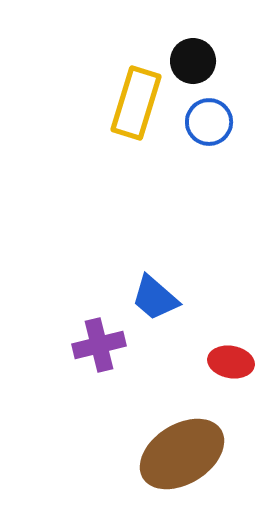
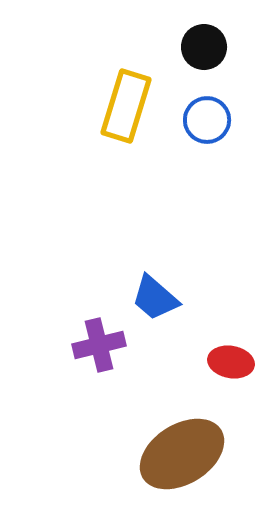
black circle: moved 11 px right, 14 px up
yellow rectangle: moved 10 px left, 3 px down
blue circle: moved 2 px left, 2 px up
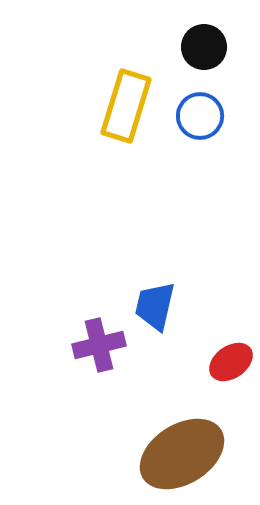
blue circle: moved 7 px left, 4 px up
blue trapezoid: moved 8 px down; rotated 62 degrees clockwise
red ellipse: rotated 45 degrees counterclockwise
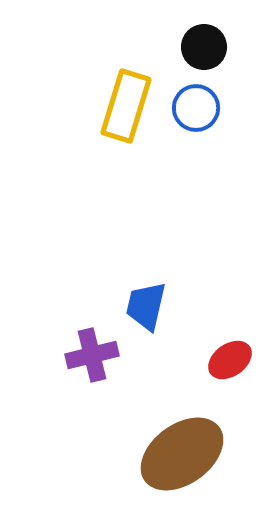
blue circle: moved 4 px left, 8 px up
blue trapezoid: moved 9 px left
purple cross: moved 7 px left, 10 px down
red ellipse: moved 1 px left, 2 px up
brown ellipse: rotated 4 degrees counterclockwise
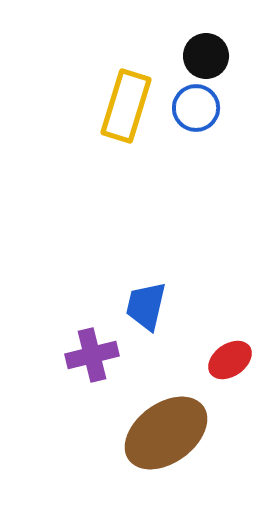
black circle: moved 2 px right, 9 px down
brown ellipse: moved 16 px left, 21 px up
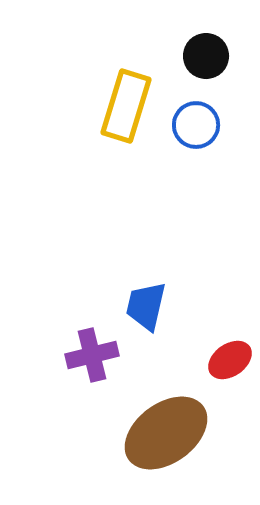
blue circle: moved 17 px down
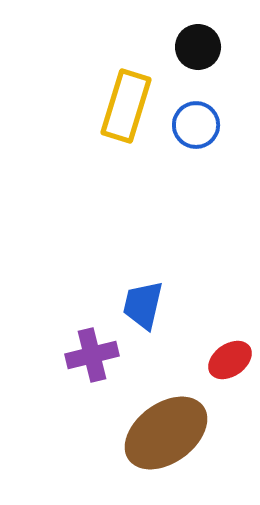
black circle: moved 8 px left, 9 px up
blue trapezoid: moved 3 px left, 1 px up
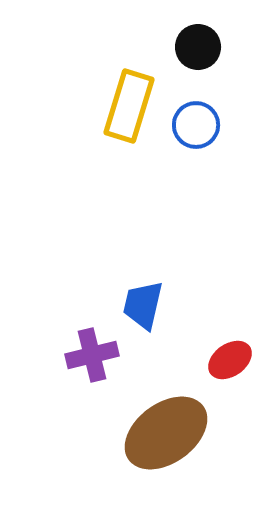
yellow rectangle: moved 3 px right
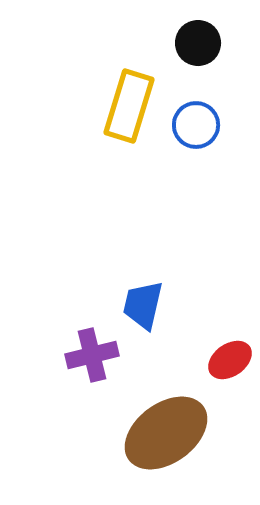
black circle: moved 4 px up
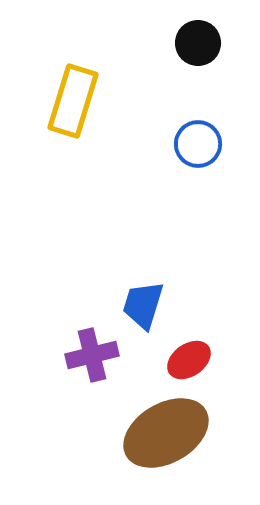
yellow rectangle: moved 56 px left, 5 px up
blue circle: moved 2 px right, 19 px down
blue trapezoid: rotated 4 degrees clockwise
red ellipse: moved 41 px left
brown ellipse: rotated 6 degrees clockwise
